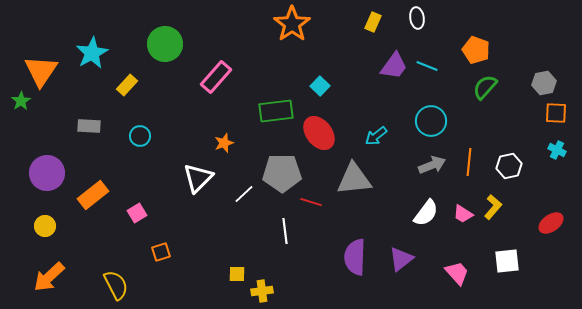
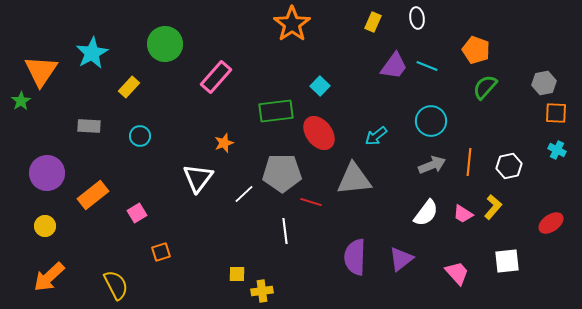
yellow rectangle at (127, 85): moved 2 px right, 2 px down
white triangle at (198, 178): rotated 8 degrees counterclockwise
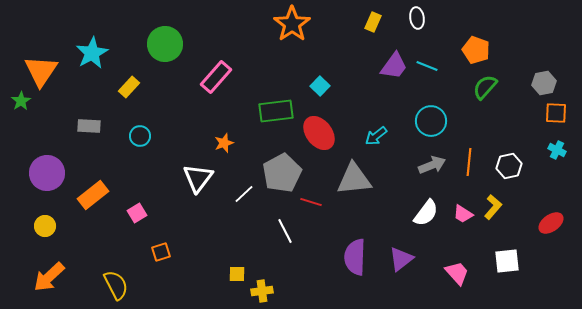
gray pentagon at (282, 173): rotated 27 degrees counterclockwise
white line at (285, 231): rotated 20 degrees counterclockwise
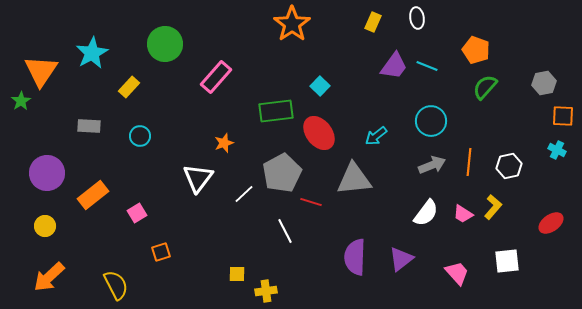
orange square at (556, 113): moved 7 px right, 3 px down
yellow cross at (262, 291): moved 4 px right
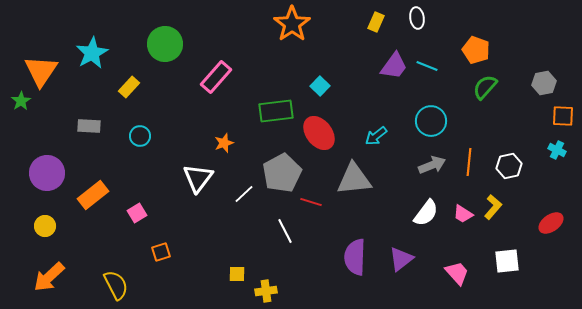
yellow rectangle at (373, 22): moved 3 px right
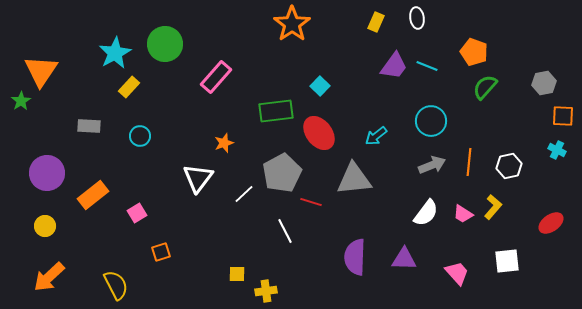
orange pentagon at (476, 50): moved 2 px left, 2 px down
cyan star at (92, 53): moved 23 px right
purple triangle at (401, 259): moved 3 px right; rotated 40 degrees clockwise
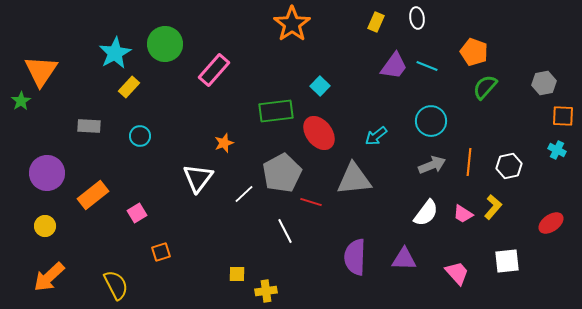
pink rectangle at (216, 77): moved 2 px left, 7 px up
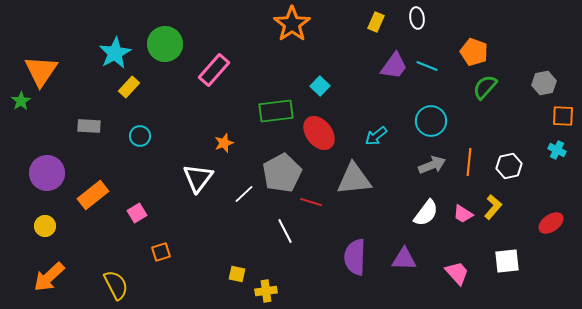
yellow square at (237, 274): rotated 12 degrees clockwise
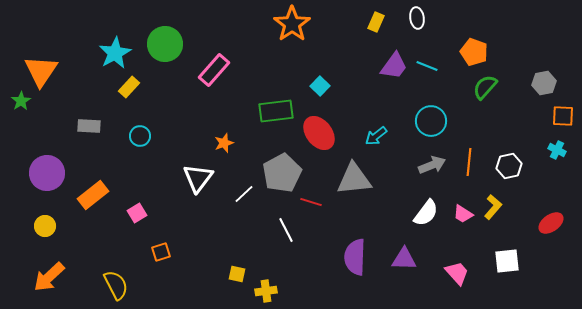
white line at (285, 231): moved 1 px right, 1 px up
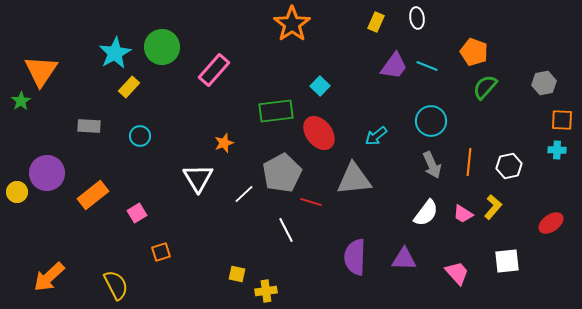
green circle at (165, 44): moved 3 px left, 3 px down
orange square at (563, 116): moved 1 px left, 4 px down
cyan cross at (557, 150): rotated 24 degrees counterclockwise
gray arrow at (432, 165): rotated 88 degrees clockwise
white triangle at (198, 178): rotated 8 degrees counterclockwise
yellow circle at (45, 226): moved 28 px left, 34 px up
